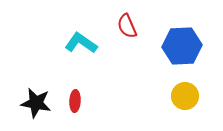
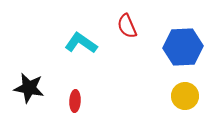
blue hexagon: moved 1 px right, 1 px down
black star: moved 7 px left, 15 px up
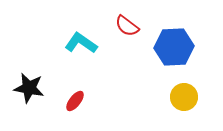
red semicircle: rotated 30 degrees counterclockwise
blue hexagon: moved 9 px left
yellow circle: moved 1 px left, 1 px down
red ellipse: rotated 35 degrees clockwise
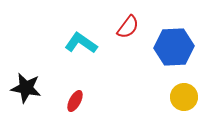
red semicircle: moved 1 px right, 1 px down; rotated 90 degrees counterclockwise
black star: moved 3 px left
red ellipse: rotated 10 degrees counterclockwise
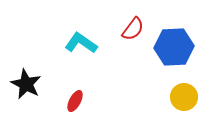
red semicircle: moved 5 px right, 2 px down
black star: moved 4 px up; rotated 16 degrees clockwise
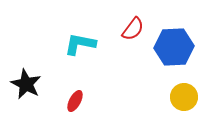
cyan L-shape: moved 1 px left, 1 px down; rotated 24 degrees counterclockwise
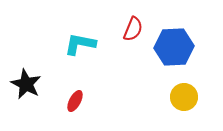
red semicircle: rotated 15 degrees counterclockwise
